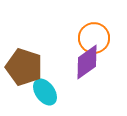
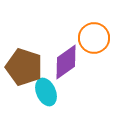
purple diamond: moved 21 px left
cyan ellipse: moved 1 px right; rotated 12 degrees clockwise
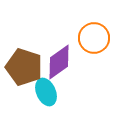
purple diamond: moved 7 px left
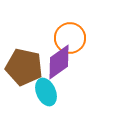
orange circle: moved 24 px left
brown pentagon: rotated 6 degrees counterclockwise
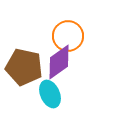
orange circle: moved 2 px left, 2 px up
cyan ellipse: moved 4 px right, 2 px down
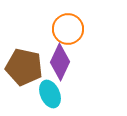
orange circle: moved 7 px up
purple diamond: moved 1 px right; rotated 30 degrees counterclockwise
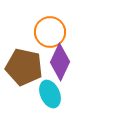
orange circle: moved 18 px left, 3 px down
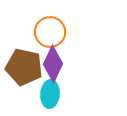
purple diamond: moved 7 px left, 2 px down
cyan ellipse: rotated 28 degrees clockwise
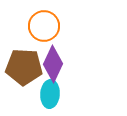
orange circle: moved 6 px left, 6 px up
brown pentagon: rotated 9 degrees counterclockwise
